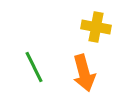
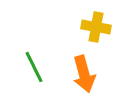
orange arrow: moved 1 px down
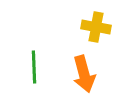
green line: rotated 24 degrees clockwise
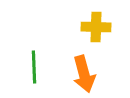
yellow cross: rotated 8 degrees counterclockwise
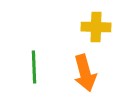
orange arrow: moved 1 px right, 1 px up
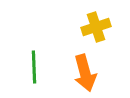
yellow cross: rotated 20 degrees counterclockwise
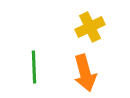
yellow cross: moved 6 px left; rotated 8 degrees counterclockwise
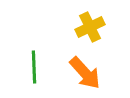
orange arrow: rotated 27 degrees counterclockwise
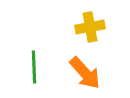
yellow cross: rotated 16 degrees clockwise
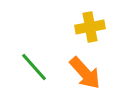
green line: rotated 40 degrees counterclockwise
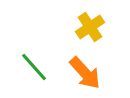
yellow cross: rotated 24 degrees counterclockwise
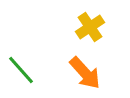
green line: moved 13 px left, 3 px down
